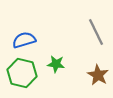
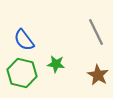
blue semicircle: rotated 110 degrees counterclockwise
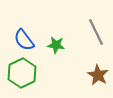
green star: moved 19 px up
green hexagon: rotated 20 degrees clockwise
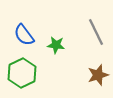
blue semicircle: moved 5 px up
brown star: rotated 25 degrees clockwise
